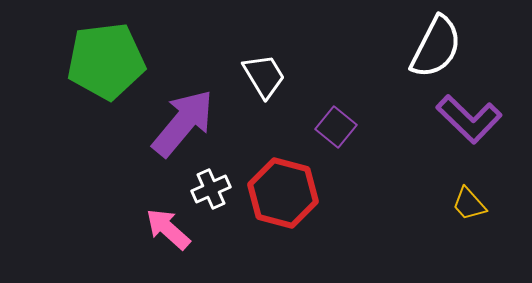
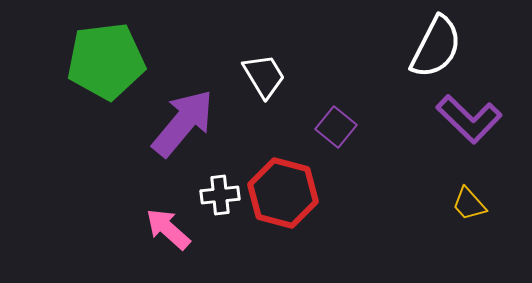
white cross: moved 9 px right, 6 px down; rotated 18 degrees clockwise
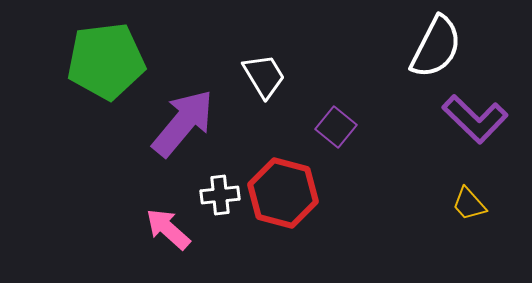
purple L-shape: moved 6 px right
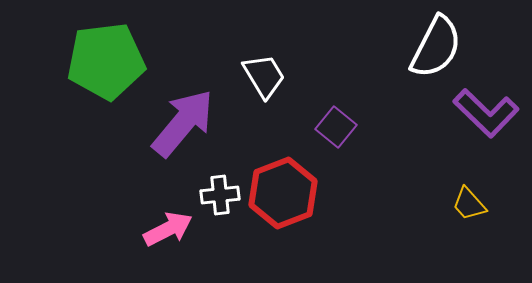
purple L-shape: moved 11 px right, 6 px up
red hexagon: rotated 24 degrees clockwise
pink arrow: rotated 111 degrees clockwise
